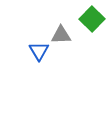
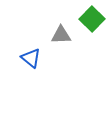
blue triangle: moved 8 px left, 7 px down; rotated 20 degrees counterclockwise
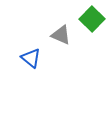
gray triangle: rotated 25 degrees clockwise
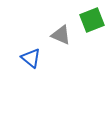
green square: moved 1 px down; rotated 25 degrees clockwise
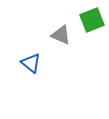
blue triangle: moved 5 px down
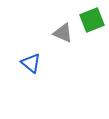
gray triangle: moved 2 px right, 2 px up
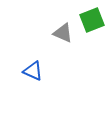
blue triangle: moved 2 px right, 8 px down; rotated 15 degrees counterclockwise
